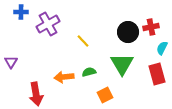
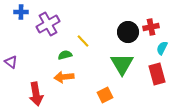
purple triangle: rotated 24 degrees counterclockwise
green semicircle: moved 24 px left, 17 px up
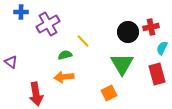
orange square: moved 4 px right, 2 px up
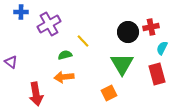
purple cross: moved 1 px right
